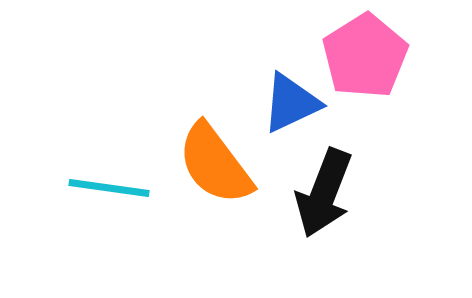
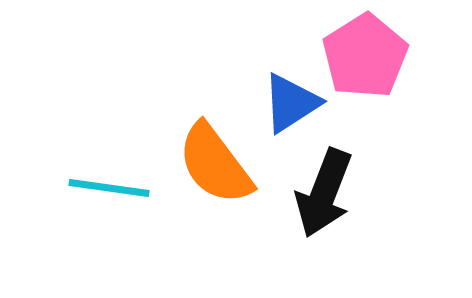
blue triangle: rotated 8 degrees counterclockwise
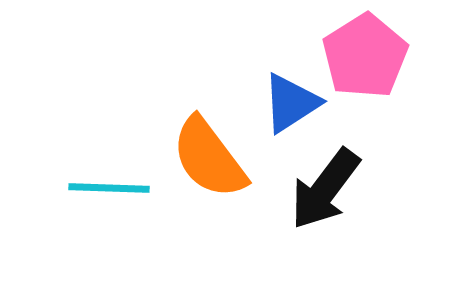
orange semicircle: moved 6 px left, 6 px up
cyan line: rotated 6 degrees counterclockwise
black arrow: moved 1 px right, 4 px up; rotated 16 degrees clockwise
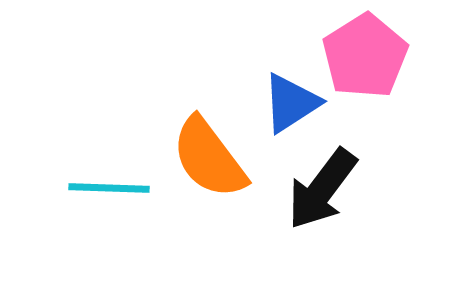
black arrow: moved 3 px left
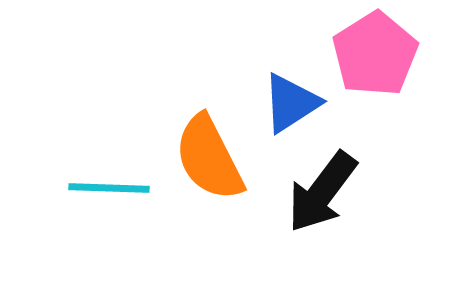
pink pentagon: moved 10 px right, 2 px up
orange semicircle: rotated 10 degrees clockwise
black arrow: moved 3 px down
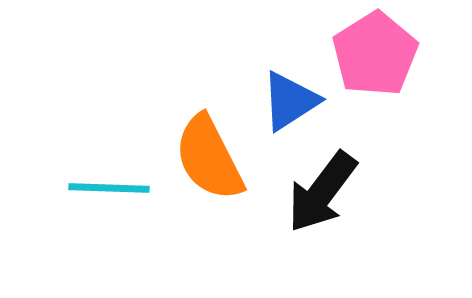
blue triangle: moved 1 px left, 2 px up
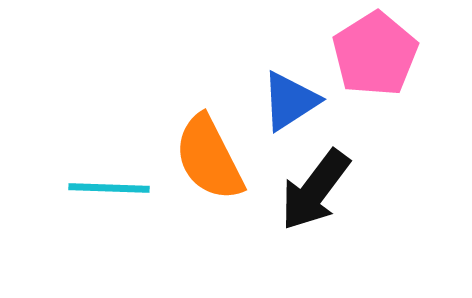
black arrow: moved 7 px left, 2 px up
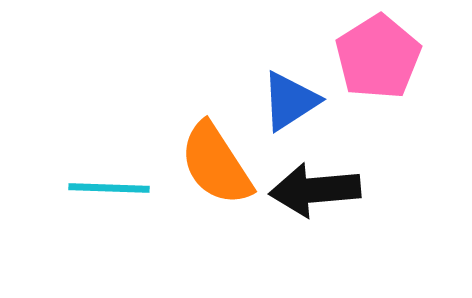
pink pentagon: moved 3 px right, 3 px down
orange semicircle: moved 7 px right, 6 px down; rotated 6 degrees counterclockwise
black arrow: rotated 48 degrees clockwise
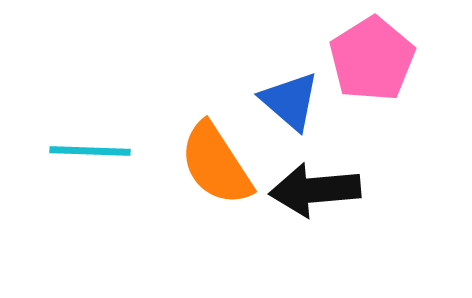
pink pentagon: moved 6 px left, 2 px down
blue triangle: rotated 46 degrees counterclockwise
cyan line: moved 19 px left, 37 px up
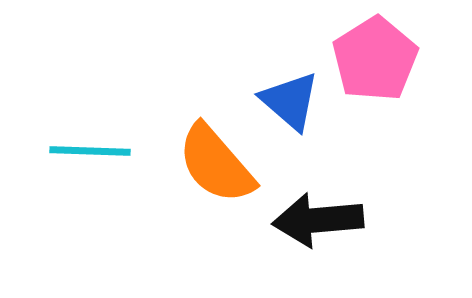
pink pentagon: moved 3 px right
orange semicircle: rotated 8 degrees counterclockwise
black arrow: moved 3 px right, 30 px down
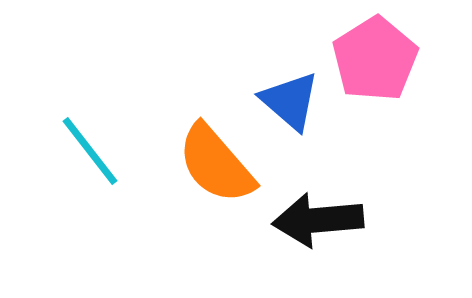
cyan line: rotated 50 degrees clockwise
